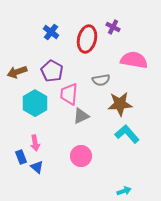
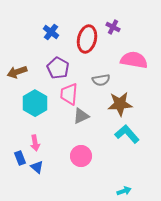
purple pentagon: moved 6 px right, 3 px up
blue rectangle: moved 1 px left, 1 px down
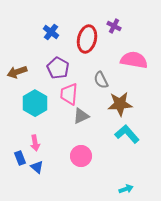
purple cross: moved 1 px right, 1 px up
gray semicircle: rotated 72 degrees clockwise
cyan arrow: moved 2 px right, 2 px up
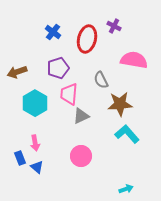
blue cross: moved 2 px right
purple pentagon: rotated 25 degrees clockwise
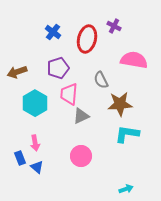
cyan L-shape: rotated 40 degrees counterclockwise
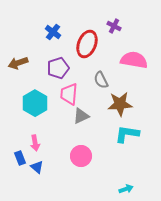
red ellipse: moved 5 px down; rotated 8 degrees clockwise
brown arrow: moved 1 px right, 9 px up
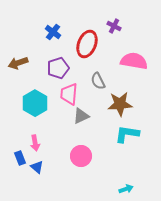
pink semicircle: moved 1 px down
gray semicircle: moved 3 px left, 1 px down
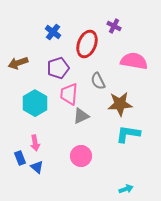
cyan L-shape: moved 1 px right
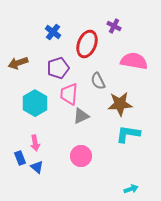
cyan arrow: moved 5 px right
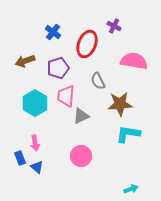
brown arrow: moved 7 px right, 2 px up
pink trapezoid: moved 3 px left, 2 px down
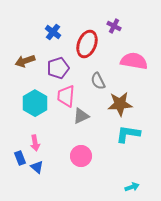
cyan arrow: moved 1 px right, 2 px up
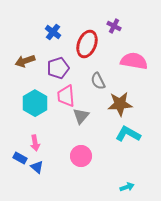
pink trapezoid: rotated 10 degrees counterclockwise
gray triangle: rotated 24 degrees counterclockwise
cyan L-shape: rotated 20 degrees clockwise
blue rectangle: rotated 40 degrees counterclockwise
cyan arrow: moved 5 px left
